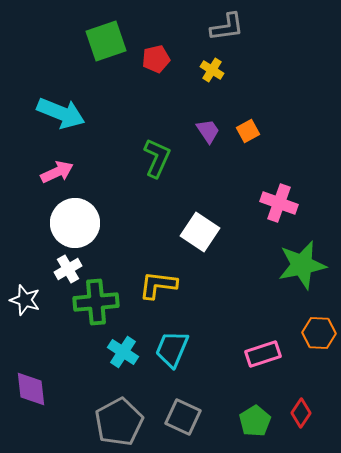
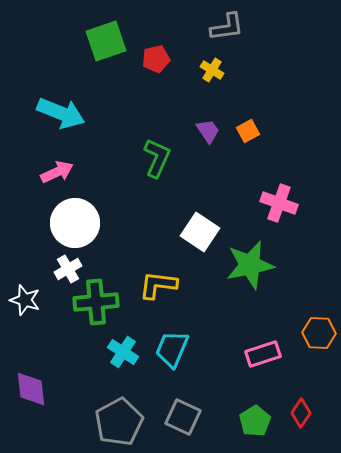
green star: moved 52 px left
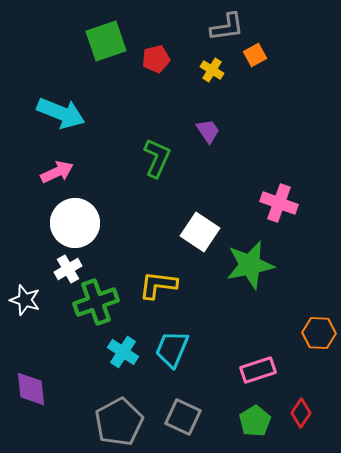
orange square: moved 7 px right, 76 px up
green cross: rotated 15 degrees counterclockwise
pink rectangle: moved 5 px left, 16 px down
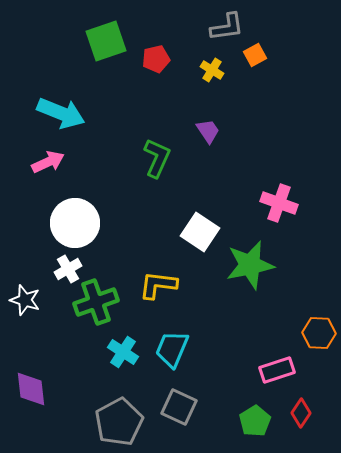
pink arrow: moved 9 px left, 10 px up
pink rectangle: moved 19 px right
gray square: moved 4 px left, 10 px up
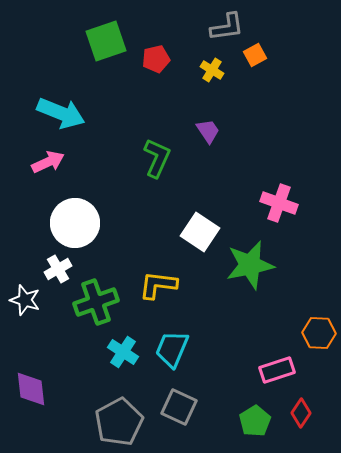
white cross: moved 10 px left
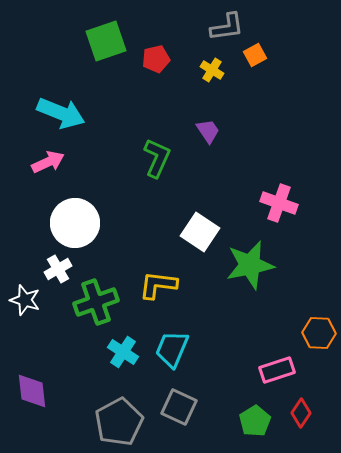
purple diamond: moved 1 px right, 2 px down
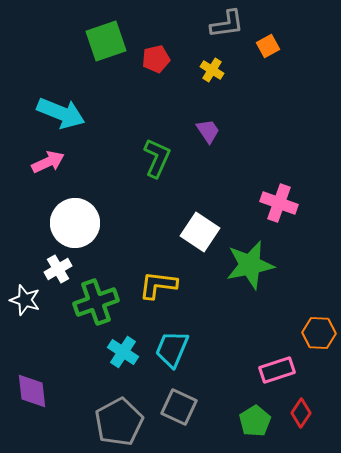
gray L-shape: moved 3 px up
orange square: moved 13 px right, 9 px up
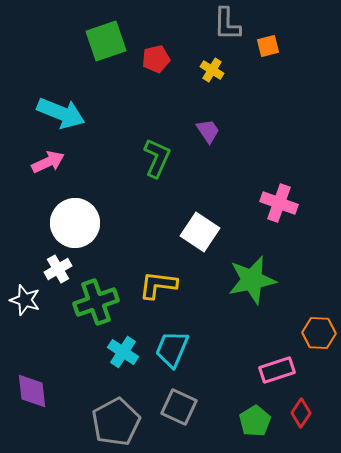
gray L-shape: rotated 99 degrees clockwise
orange square: rotated 15 degrees clockwise
green star: moved 2 px right, 15 px down
gray pentagon: moved 3 px left
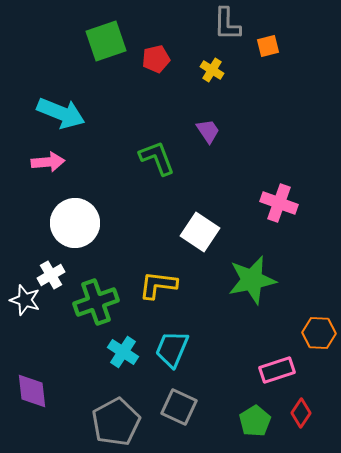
green L-shape: rotated 45 degrees counterclockwise
pink arrow: rotated 20 degrees clockwise
white cross: moved 7 px left, 6 px down
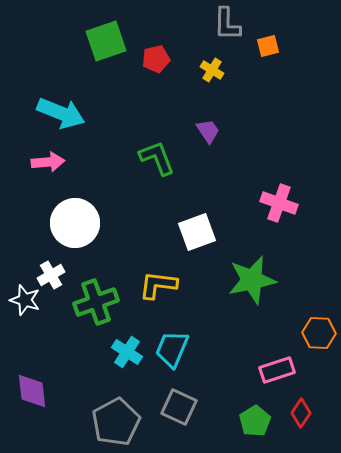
white square: moved 3 px left; rotated 36 degrees clockwise
cyan cross: moved 4 px right
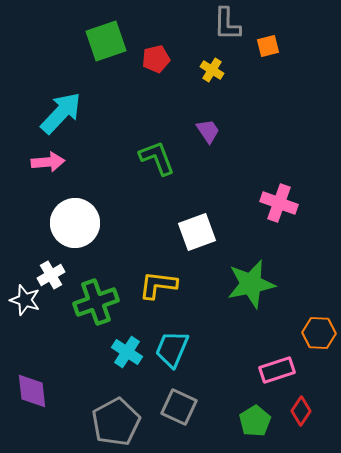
cyan arrow: rotated 69 degrees counterclockwise
green star: moved 1 px left, 4 px down
red diamond: moved 2 px up
